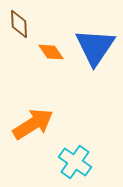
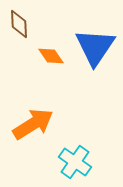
orange diamond: moved 4 px down
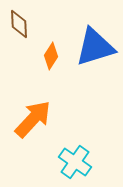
blue triangle: rotated 39 degrees clockwise
orange diamond: rotated 68 degrees clockwise
orange arrow: moved 5 px up; rotated 15 degrees counterclockwise
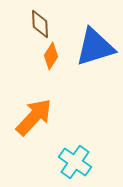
brown diamond: moved 21 px right
orange arrow: moved 1 px right, 2 px up
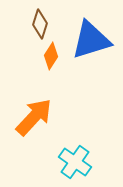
brown diamond: rotated 20 degrees clockwise
blue triangle: moved 4 px left, 7 px up
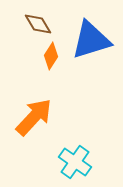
brown diamond: moved 2 px left; rotated 48 degrees counterclockwise
